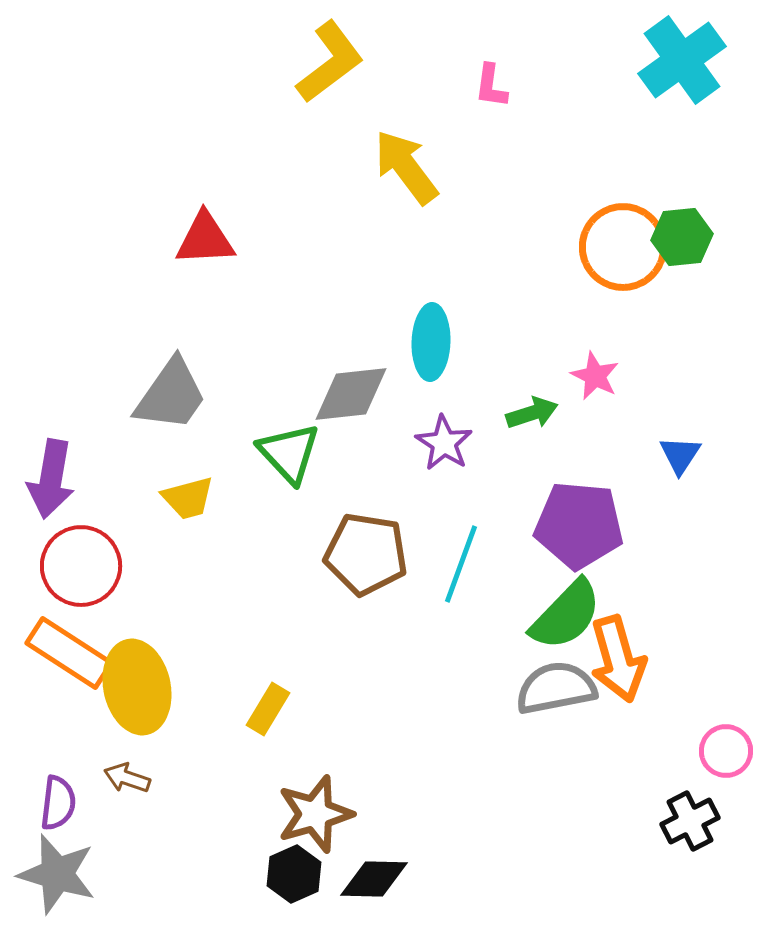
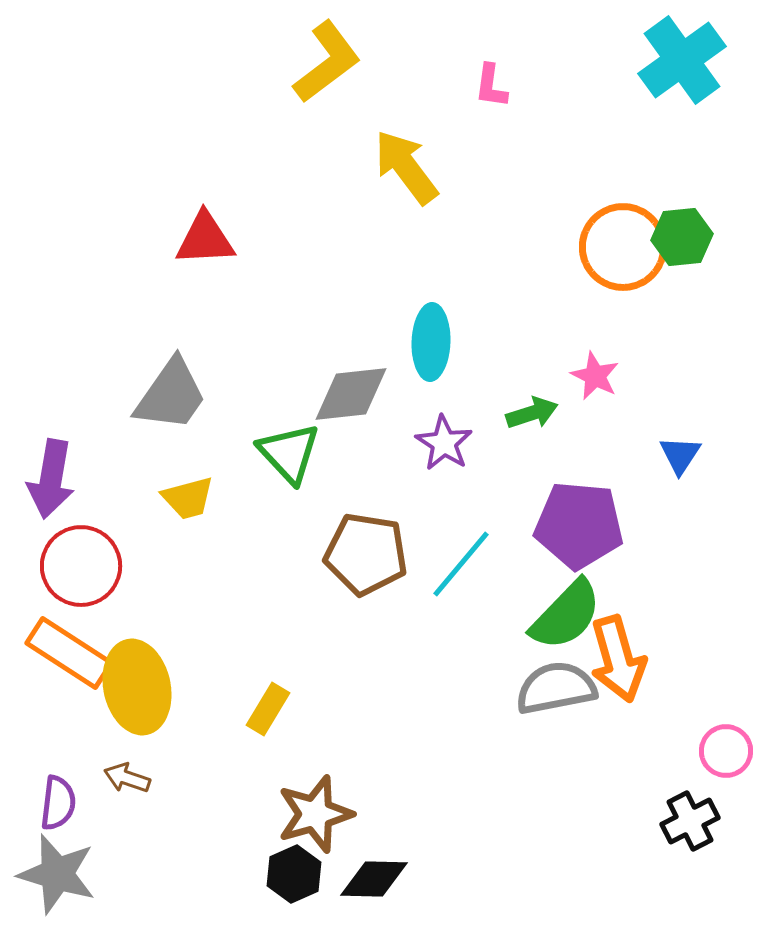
yellow L-shape: moved 3 px left
cyan line: rotated 20 degrees clockwise
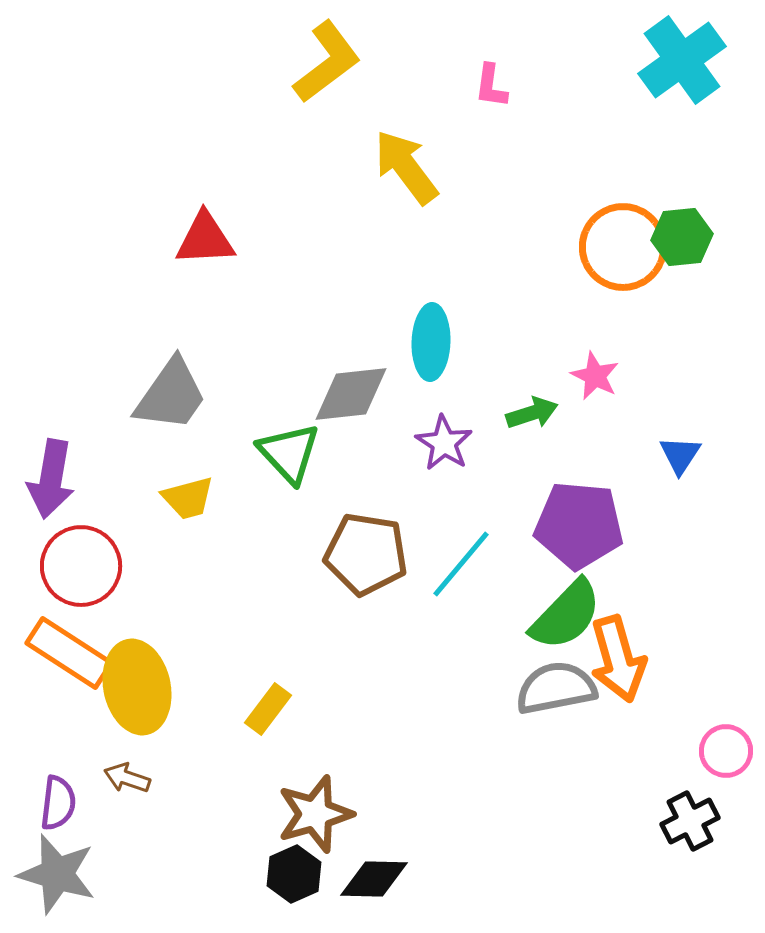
yellow rectangle: rotated 6 degrees clockwise
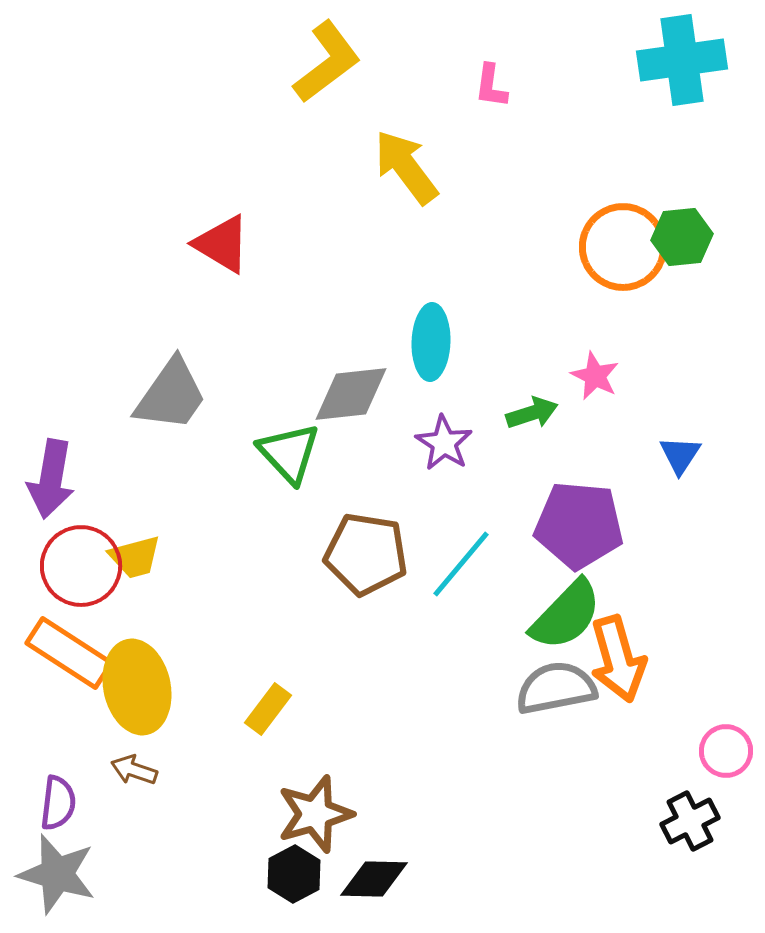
cyan cross: rotated 28 degrees clockwise
red triangle: moved 17 px right, 5 px down; rotated 34 degrees clockwise
yellow trapezoid: moved 53 px left, 59 px down
brown arrow: moved 7 px right, 8 px up
black hexagon: rotated 4 degrees counterclockwise
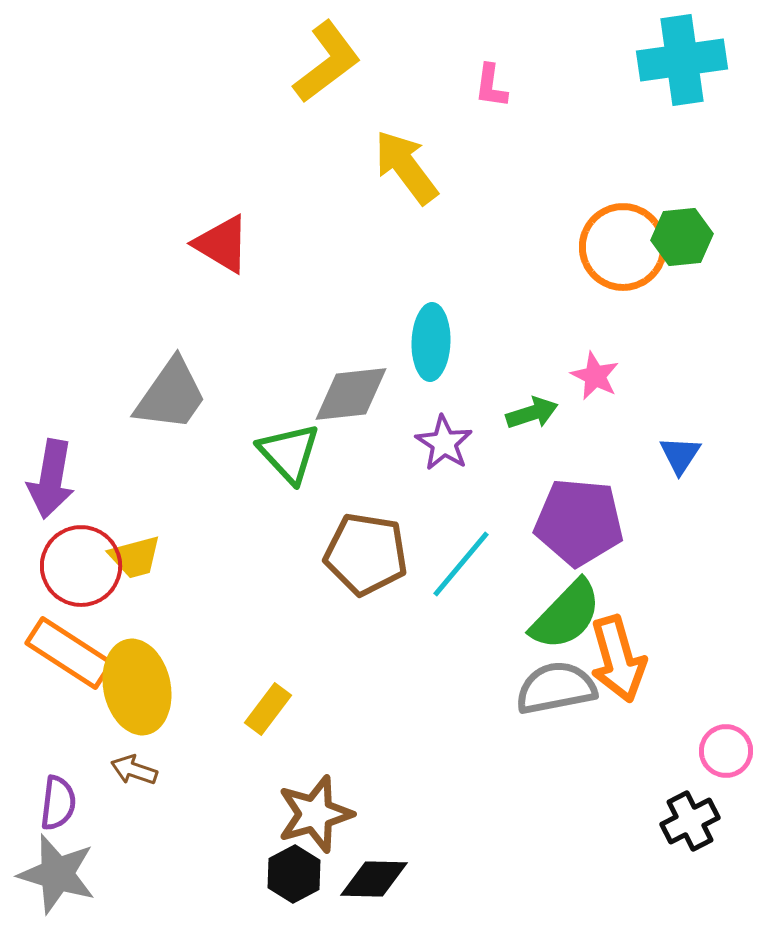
purple pentagon: moved 3 px up
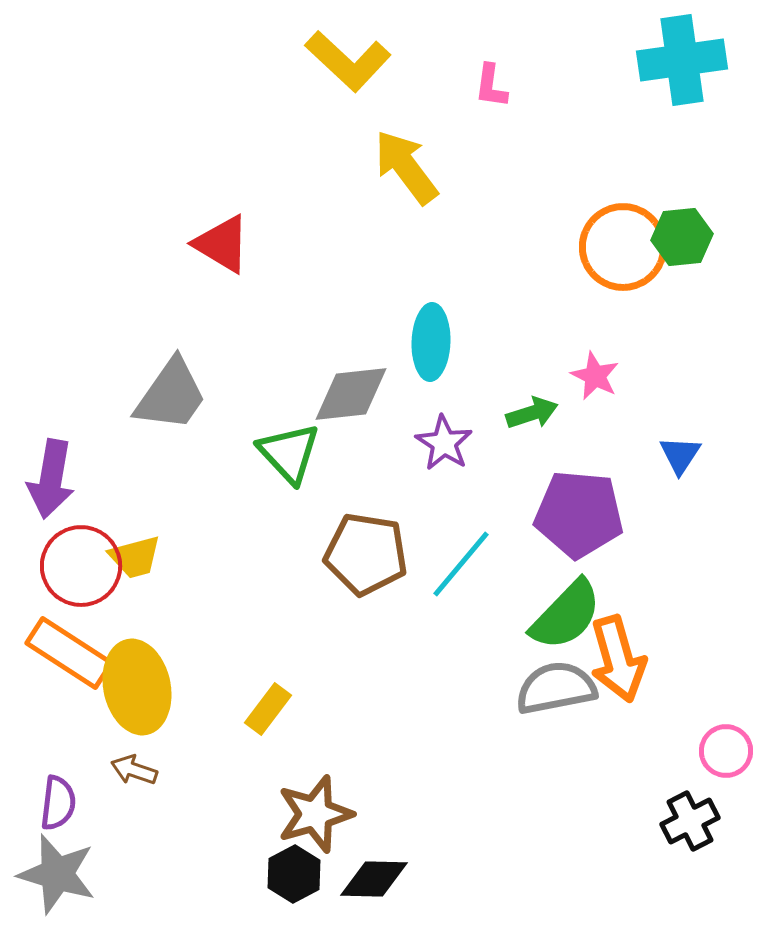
yellow L-shape: moved 21 px right, 1 px up; rotated 80 degrees clockwise
purple pentagon: moved 8 px up
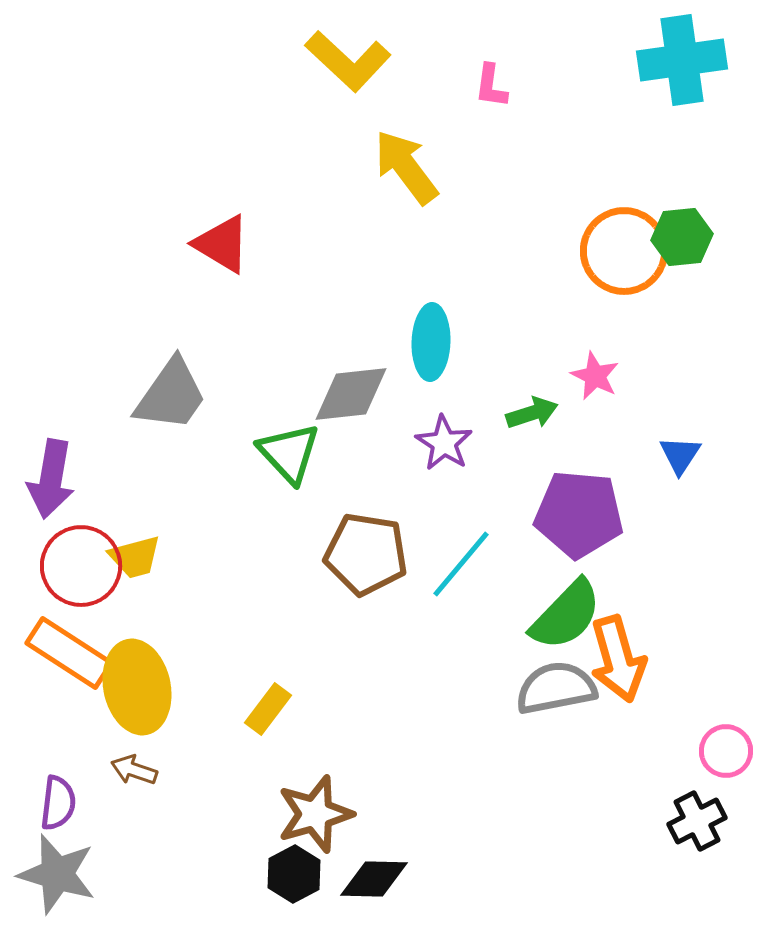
orange circle: moved 1 px right, 4 px down
black cross: moved 7 px right
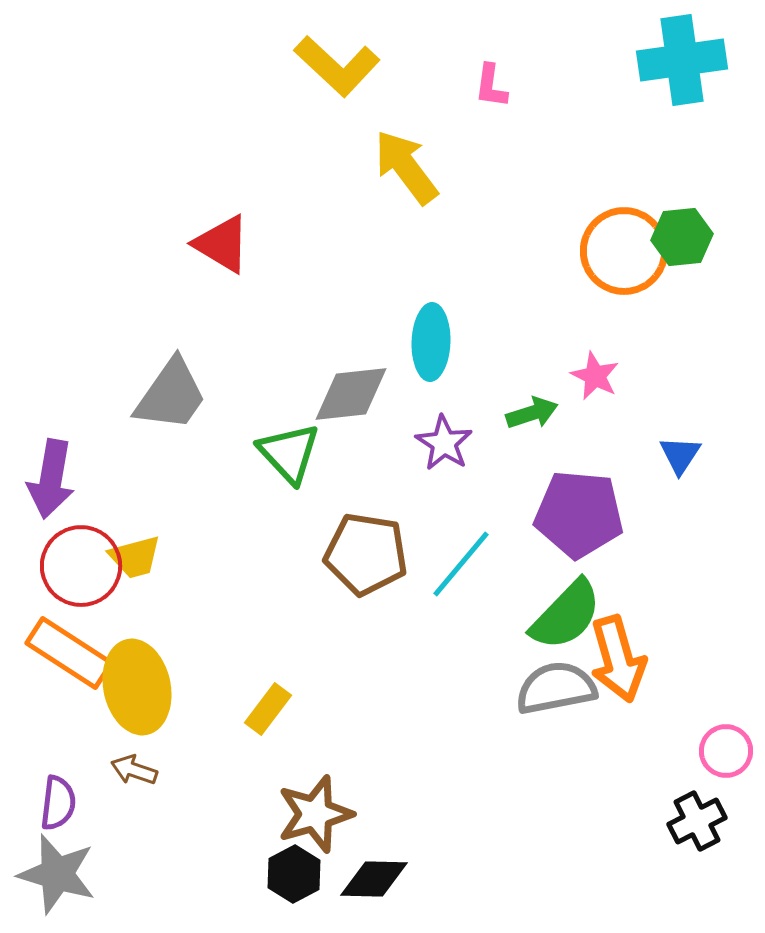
yellow L-shape: moved 11 px left, 5 px down
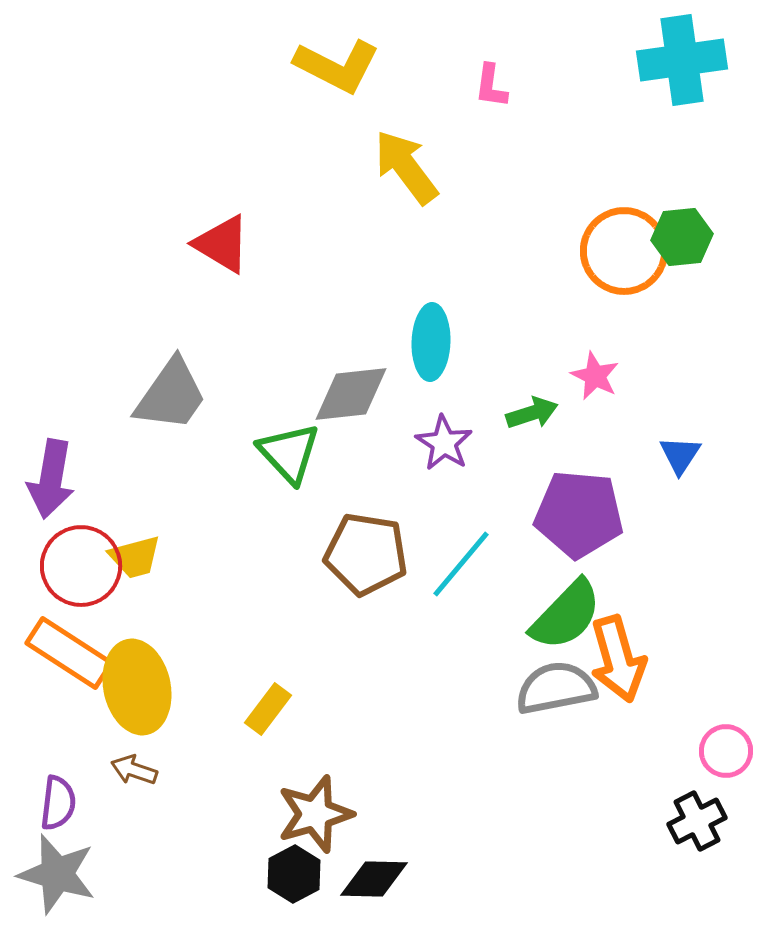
yellow L-shape: rotated 16 degrees counterclockwise
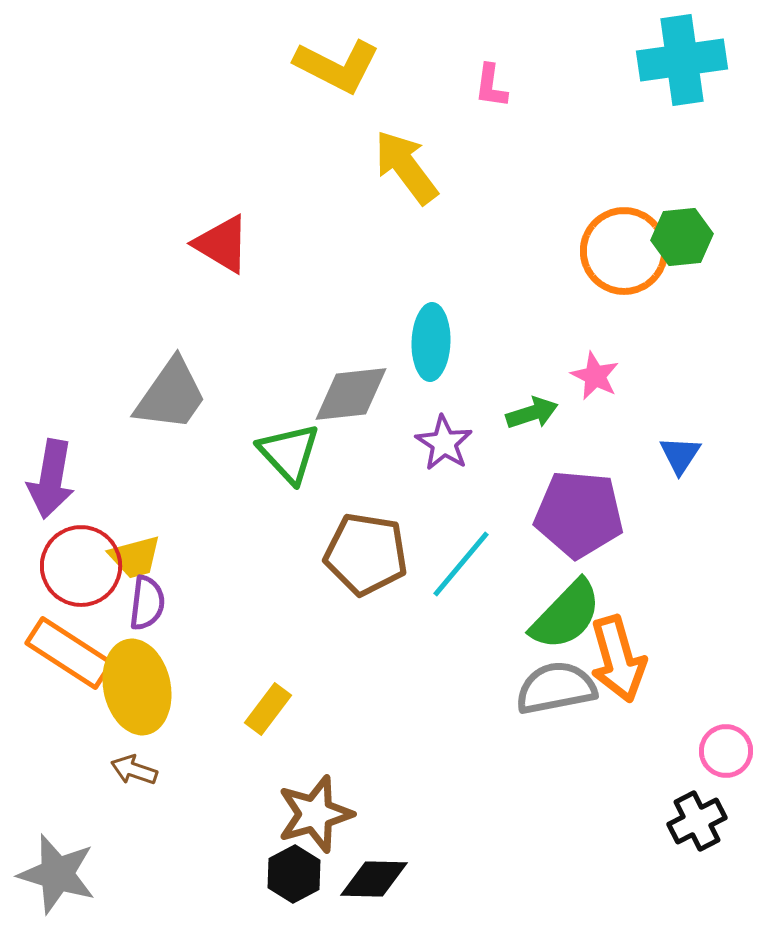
purple semicircle: moved 89 px right, 200 px up
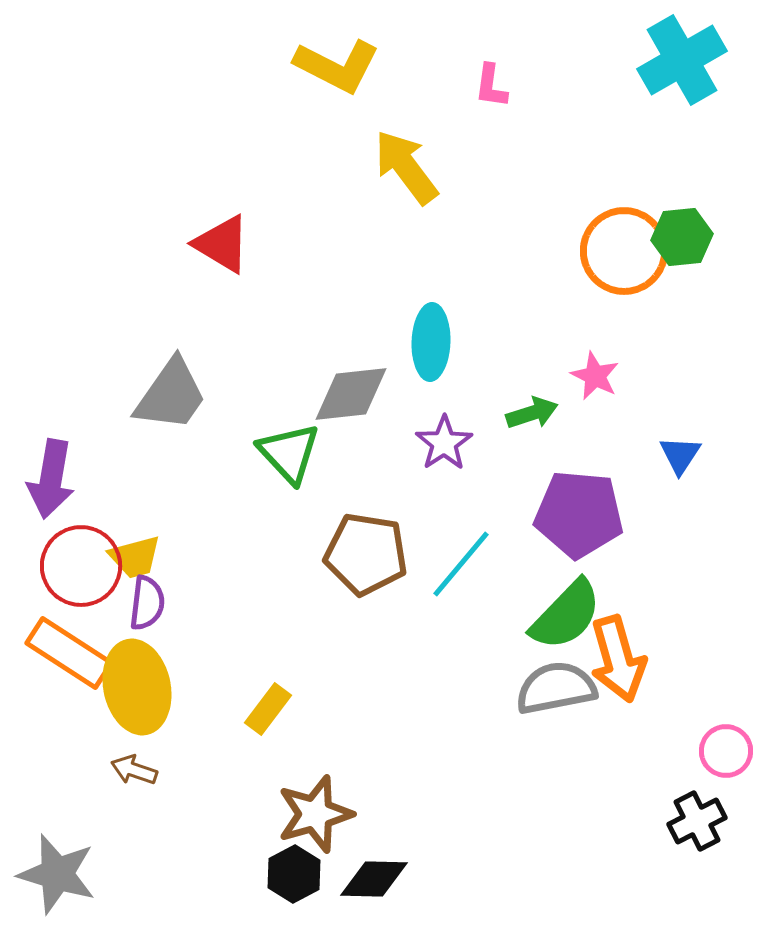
cyan cross: rotated 22 degrees counterclockwise
purple star: rotated 6 degrees clockwise
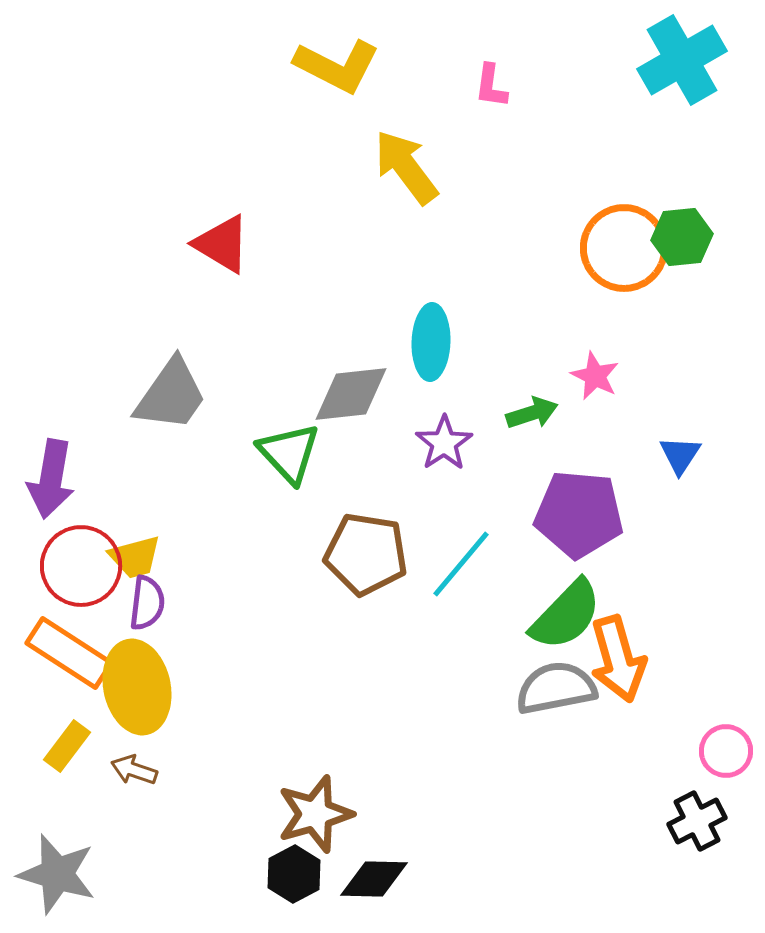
orange circle: moved 3 px up
yellow rectangle: moved 201 px left, 37 px down
